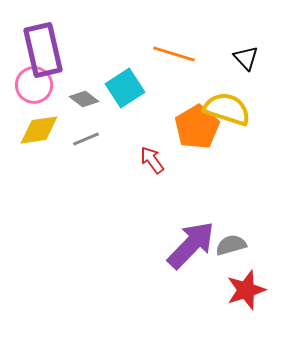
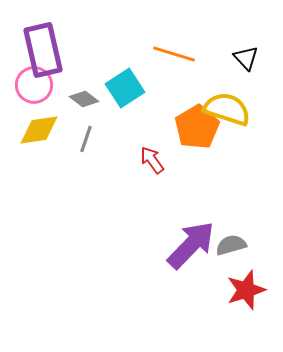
gray line: rotated 48 degrees counterclockwise
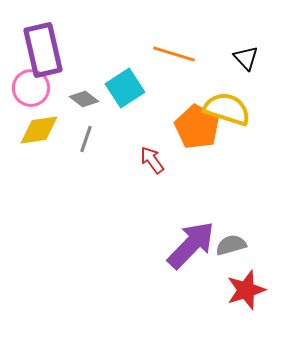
pink circle: moved 3 px left, 3 px down
orange pentagon: rotated 12 degrees counterclockwise
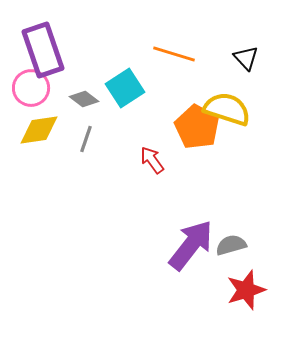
purple rectangle: rotated 6 degrees counterclockwise
purple arrow: rotated 6 degrees counterclockwise
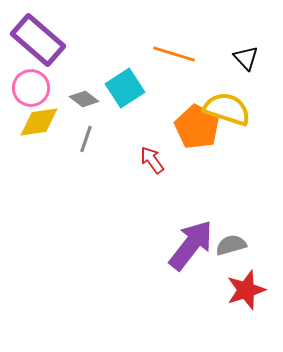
purple rectangle: moved 5 px left, 10 px up; rotated 30 degrees counterclockwise
yellow diamond: moved 8 px up
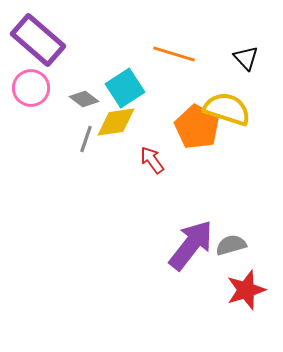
yellow diamond: moved 77 px right
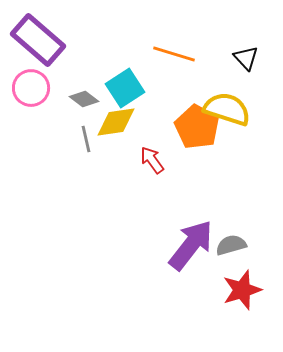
gray line: rotated 32 degrees counterclockwise
red star: moved 4 px left
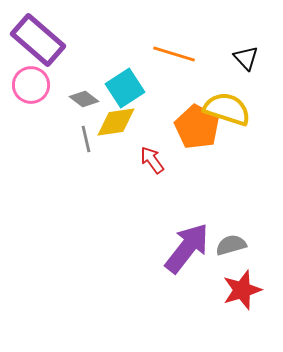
pink circle: moved 3 px up
purple arrow: moved 4 px left, 3 px down
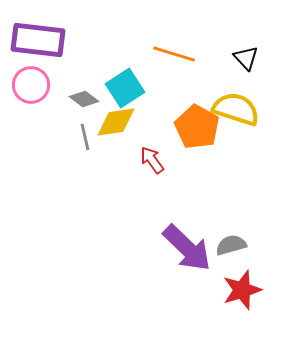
purple rectangle: rotated 34 degrees counterclockwise
yellow semicircle: moved 9 px right
gray line: moved 1 px left, 2 px up
purple arrow: rotated 96 degrees clockwise
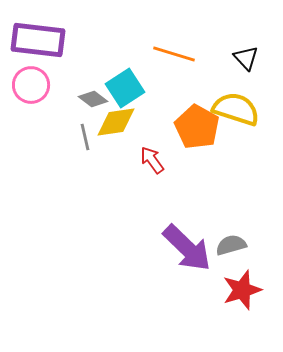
gray diamond: moved 9 px right
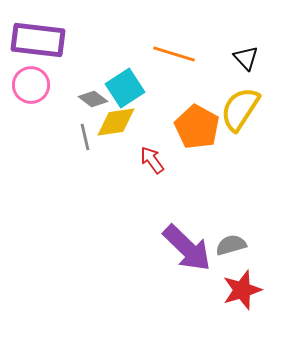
yellow semicircle: moved 4 px right; rotated 75 degrees counterclockwise
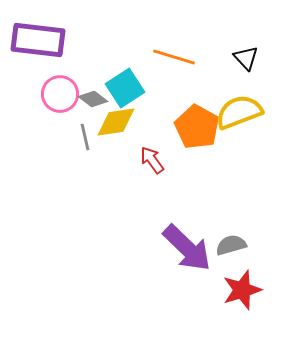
orange line: moved 3 px down
pink circle: moved 29 px right, 9 px down
yellow semicircle: moved 1 px left, 3 px down; rotated 36 degrees clockwise
